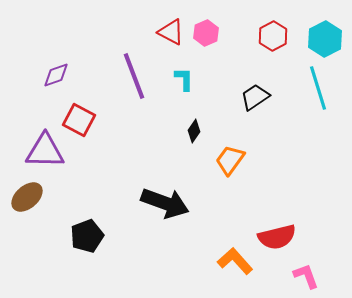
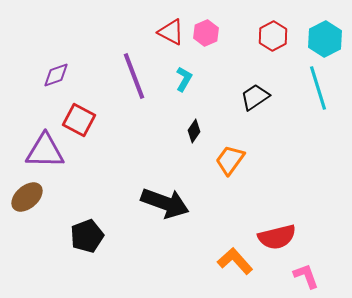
cyan L-shape: rotated 30 degrees clockwise
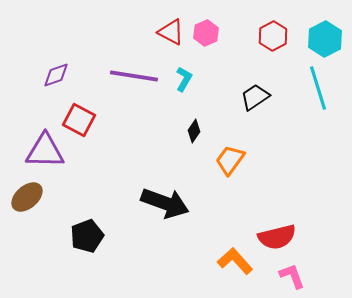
purple line: rotated 60 degrees counterclockwise
pink L-shape: moved 14 px left
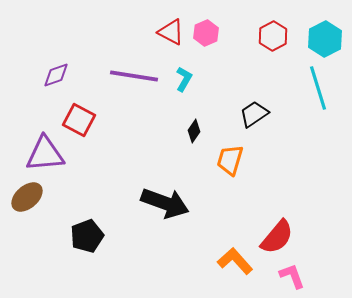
black trapezoid: moved 1 px left, 17 px down
purple triangle: moved 3 px down; rotated 6 degrees counterclockwise
orange trapezoid: rotated 20 degrees counterclockwise
red semicircle: rotated 36 degrees counterclockwise
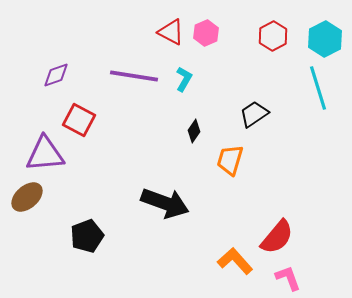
pink L-shape: moved 4 px left, 2 px down
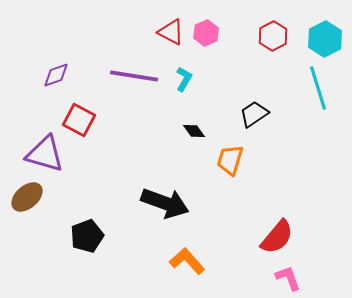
black diamond: rotated 70 degrees counterclockwise
purple triangle: rotated 21 degrees clockwise
orange L-shape: moved 48 px left
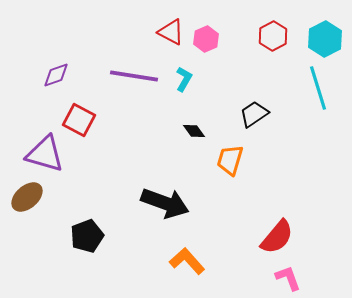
pink hexagon: moved 6 px down
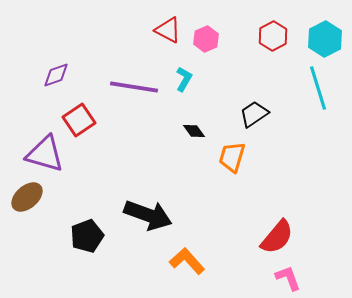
red triangle: moved 3 px left, 2 px up
purple line: moved 11 px down
red square: rotated 28 degrees clockwise
orange trapezoid: moved 2 px right, 3 px up
black arrow: moved 17 px left, 12 px down
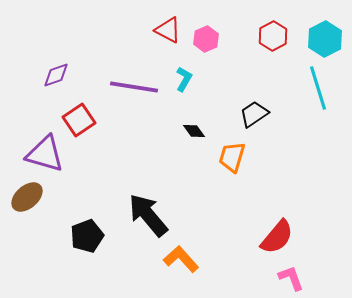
black arrow: rotated 150 degrees counterclockwise
orange L-shape: moved 6 px left, 2 px up
pink L-shape: moved 3 px right
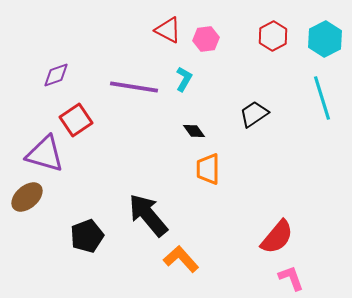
pink hexagon: rotated 15 degrees clockwise
cyan line: moved 4 px right, 10 px down
red square: moved 3 px left
orange trapezoid: moved 24 px left, 12 px down; rotated 16 degrees counterclockwise
